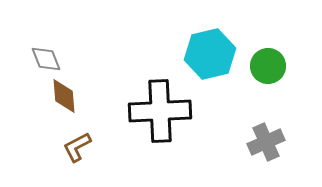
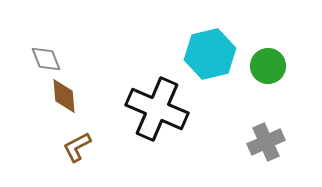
black cross: moved 3 px left, 2 px up; rotated 26 degrees clockwise
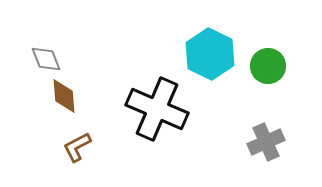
cyan hexagon: rotated 21 degrees counterclockwise
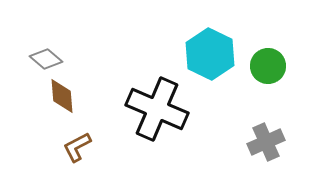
gray diamond: rotated 28 degrees counterclockwise
brown diamond: moved 2 px left
